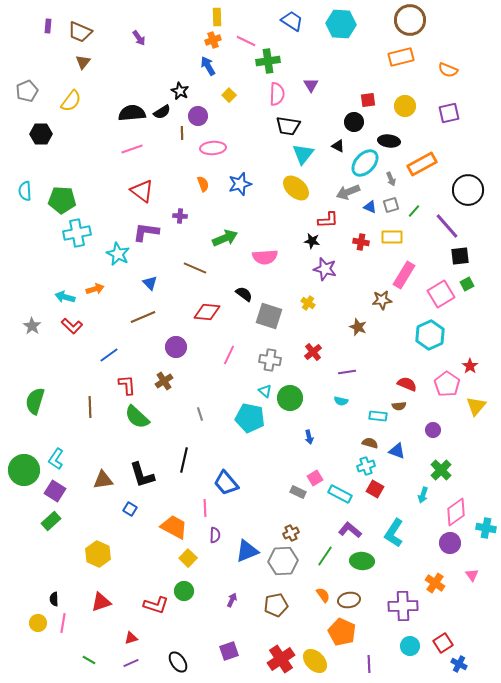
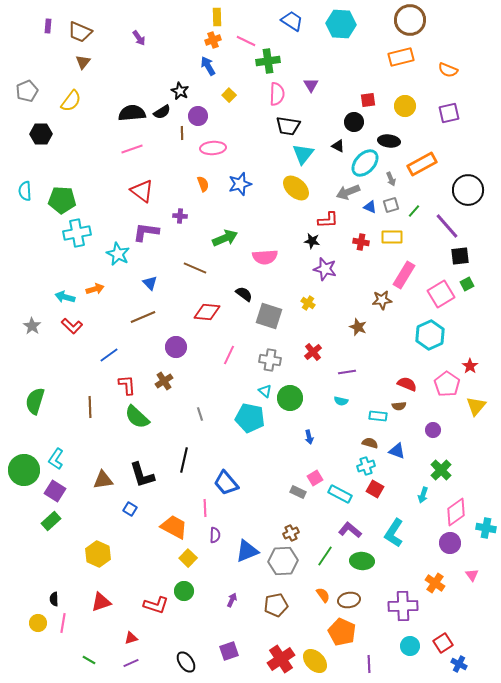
black ellipse at (178, 662): moved 8 px right
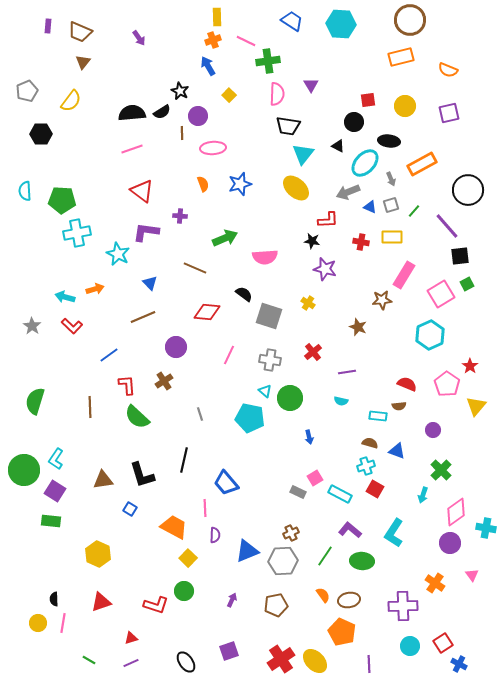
green rectangle at (51, 521): rotated 48 degrees clockwise
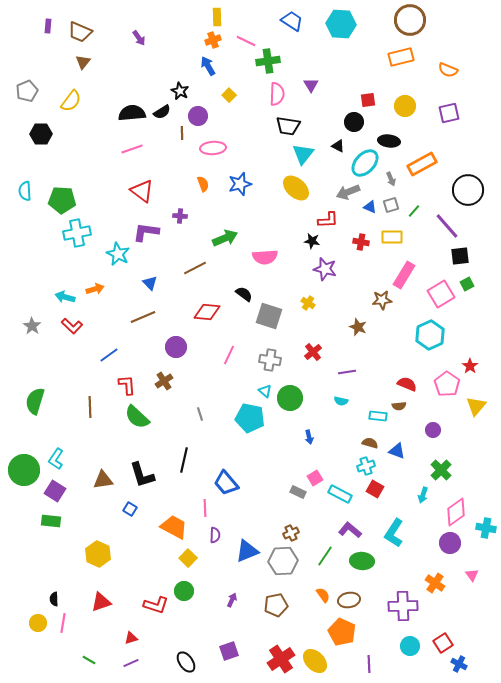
brown line at (195, 268): rotated 50 degrees counterclockwise
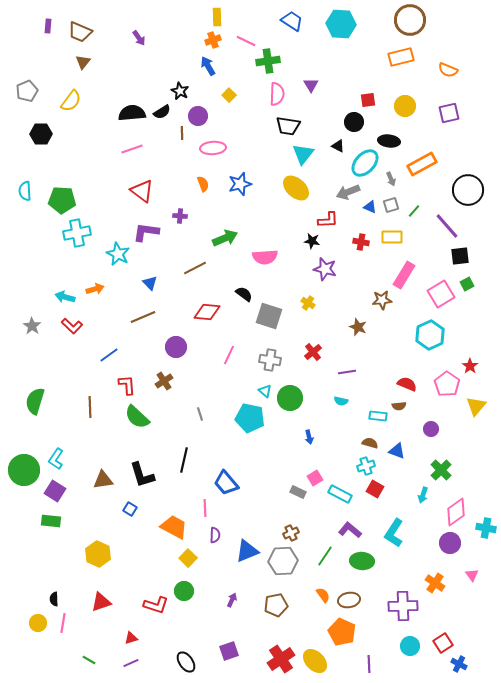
purple circle at (433, 430): moved 2 px left, 1 px up
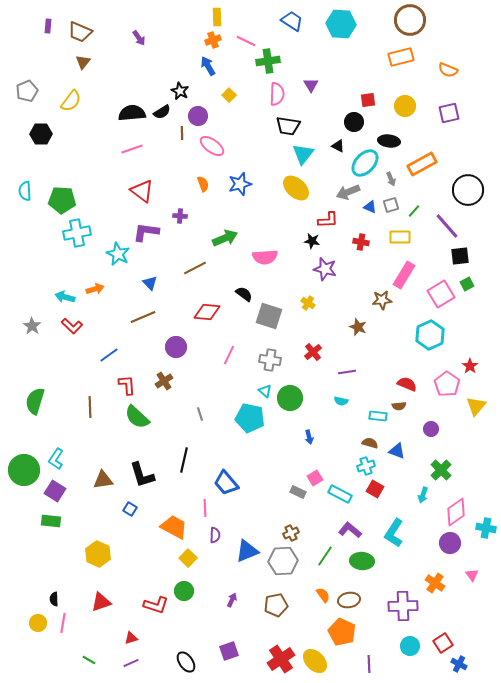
pink ellipse at (213, 148): moved 1 px left, 2 px up; rotated 40 degrees clockwise
yellow rectangle at (392, 237): moved 8 px right
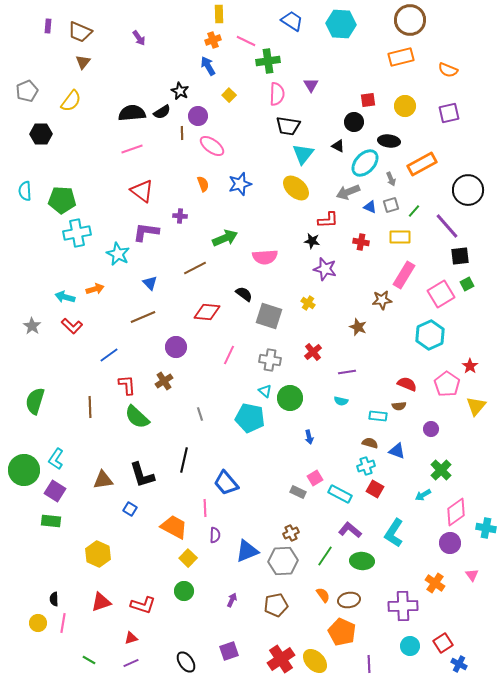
yellow rectangle at (217, 17): moved 2 px right, 3 px up
cyan arrow at (423, 495): rotated 42 degrees clockwise
red L-shape at (156, 605): moved 13 px left
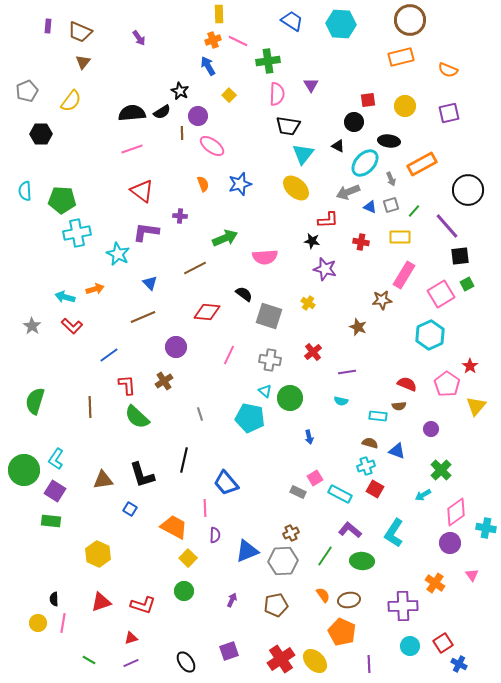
pink line at (246, 41): moved 8 px left
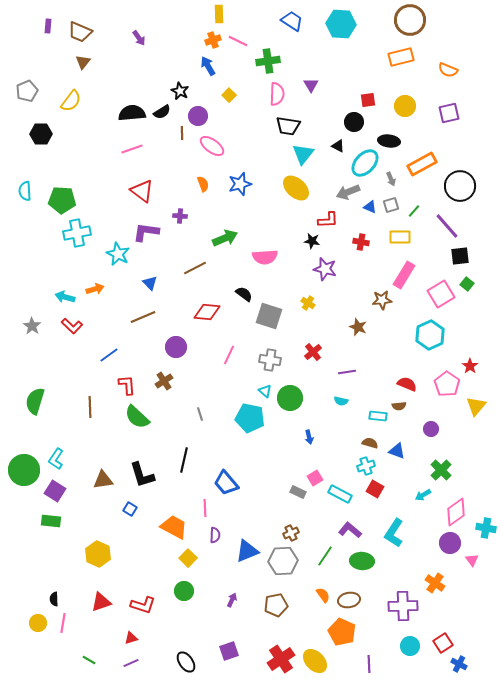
black circle at (468, 190): moved 8 px left, 4 px up
green square at (467, 284): rotated 24 degrees counterclockwise
pink triangle at (472, 575): moved 15 px up
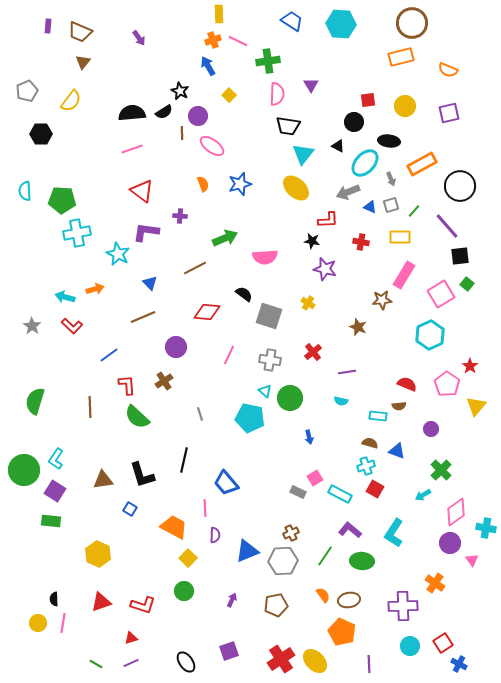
brown circle at (410, 20): moved 2 px right, 3 px down
black semicircle at (162, 112): moved 2 px right
green line at (89, 660): moved 7 px right, 4 px down
